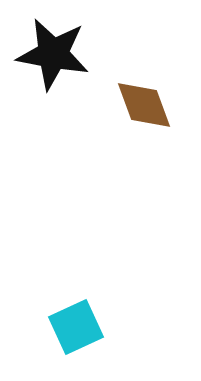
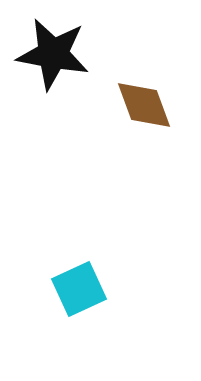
cyan square: moved 3 px right, 38 px up
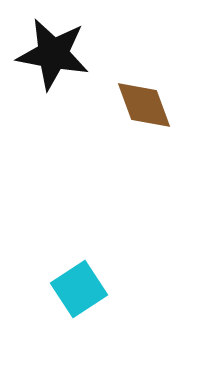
cyan square: rotated 8 degrees counterclockwise
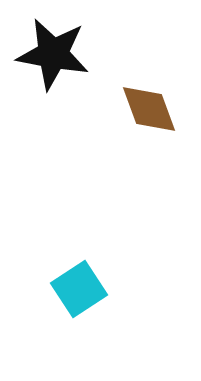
brown diamond: moved 5 px right, 4 px down
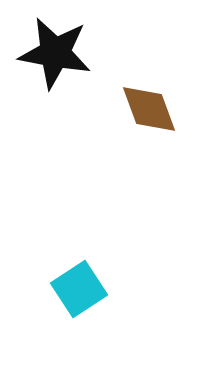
black star: moved 2 px right, 1 px up
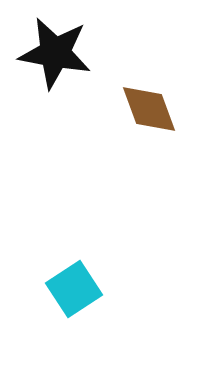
cyan square: moved 5 px left
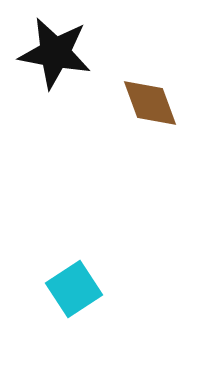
brown diamond: moved 1 px right, 6 px up
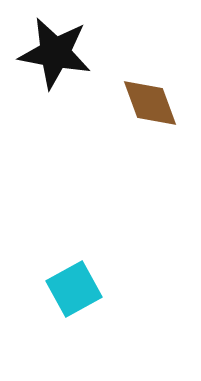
cyan square: rotated 4 degrees clockwise
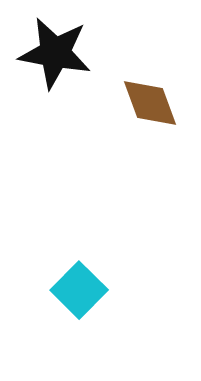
cyan square: moved 5 px right, 1 px down; rotated 16 degrees counterclockwise
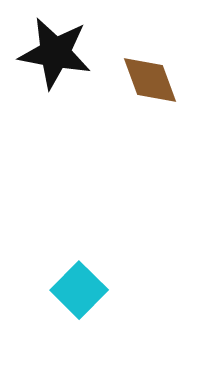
brown diamond: moved 23 px up
